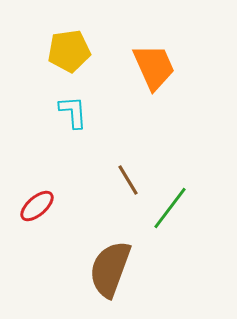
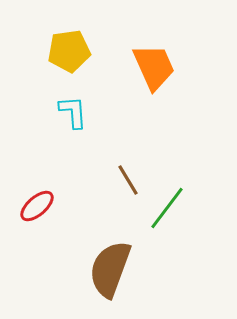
green line: moved 3 px left
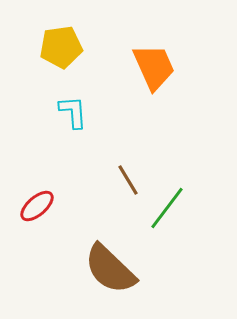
yellow pentagon: moved 8 px left, 4 px up
brown semicircle: rotated 66 degrees counterclockwise
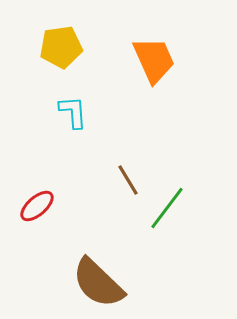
orange trapezoid: moved 7 px up
brown semicircle: moved 12 px left, 14 px down
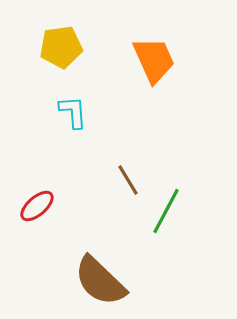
green line: moved 1 px left, 3 px down; rotated 9 degrees counterclockwise
brown semicircle: moved 2 px right, 2 px up
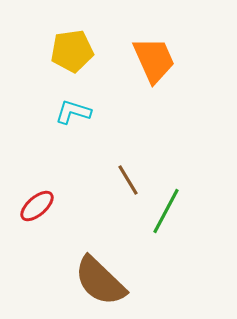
yellow pentagon: moved 11 px right, 4 px down
cyan L-shape: rotated 69 degrees counterclockwise
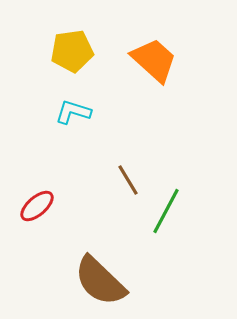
orange trapezoid: rotated 24 degrees counterclockwise
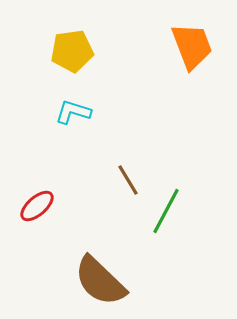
orange trapezoid: moved 38 px right, 14 px up; rotated 27 degrees clockwise
